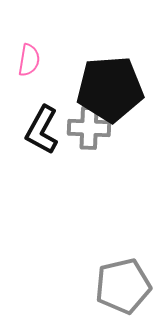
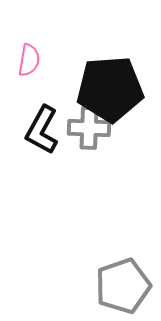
gray pentagon: rotated 6 degrees counterclockwise
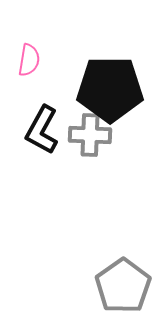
black pentagon: rotated 4 degrees clockwise
gray cross: moved 1 px right, 7 px down
gray pentagon: rotated 16 degrees counterclockwise
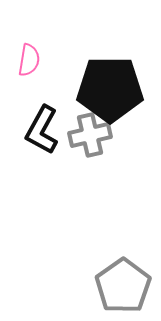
gray cross: rotated 15 degrees counterclockwise
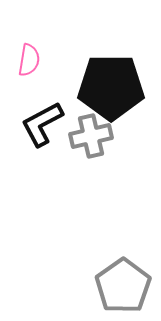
black pentagon: moved 1 px right, 2 px up
black L-shape: moved 6 px up; rotated 33 degrees clockwise
gray cross: moved 1 px right, 1 px down
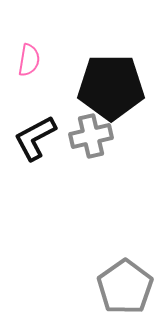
black L-shape: moved 7 px left, 14 px down
gray pentagon: moved 2 px right, 1 px down
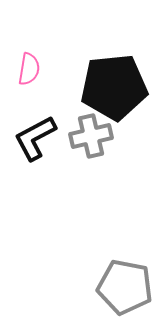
pink semicircle: moved 9 px down
black pentagon: moved 3 px right; rotated 6 degrees counterclockwise
gray pentagon: rotated 26 degrees counterclockwise
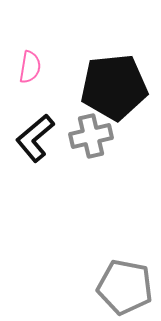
pink semicircle: moved 1 px right, 2 px up
black L-shape: rotated 12 degrees counterclockwise
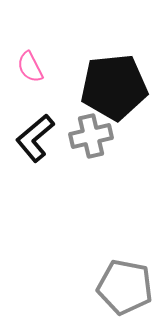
pink semicircle: rotated 144 degrees clockwise
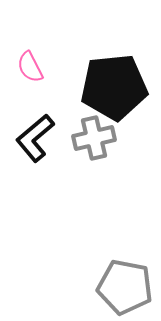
gray cross: moved 3 px right, 2 px down
